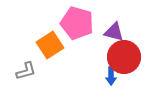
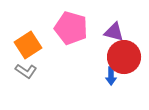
pink pentagon: moved 6 px left, 5 px down
orange square: moved 22 px left
gray L-shape: rotated 50 degrees clockwise
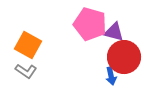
pink pentagon: moved 19 px right, 4 px up
orange square: rotated 28 degrees counterclockwise
blue arrow: rotated 12 degrees counterclockwise
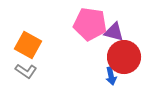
pink pentagon: rotated 8 degrees counterclockwise
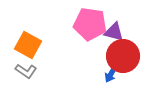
red circle: moved 1 px left, 1 px up
blue arrow: moved 2 px up; rotated 42 degrees clockwise
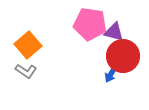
orange square: rotated 20 degrees clockwise
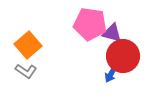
purple triangle: moved 2 px left, 1 px down
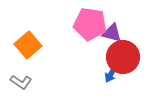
red circle: moved 1 px down
gray L-shape: moved 5 px left, 11 px down
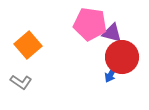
red circle: moved 1 px left
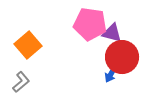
gray L-shape: rotated 75 degrees counterclockwise
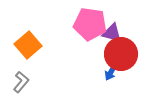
red circle: moved 1 px left, 3 px up
blue arrow: moved 2 px up
gray L-shape: rotated 10 degrees counterclockwise
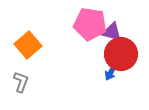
purple triangle: moved 1 px up
gray L-shape: rotated 20 degrees counterclockwise
